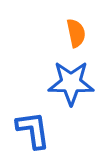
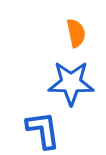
blue L-shape: moved 10 px right
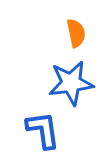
blue star: rotated 9 degrees counterclockwise
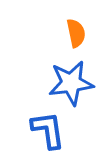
blue L-shape: moved 5 px right
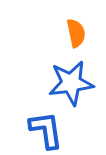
blue L-shape: moved 2 px left
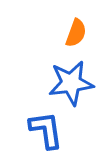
orange semicircle: rotated 32 degrees clockwise
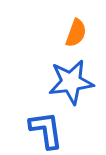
blue star: moved 1 px up
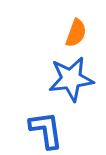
blue star: moved 3 px up
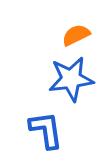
orange semicircle: moved 2 px down; rotated 136 degrees counterclockwise
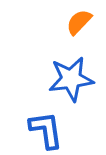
orange semicircle: moved 3 px right, 13 px up; rotated 20 degrees counterclockwise
